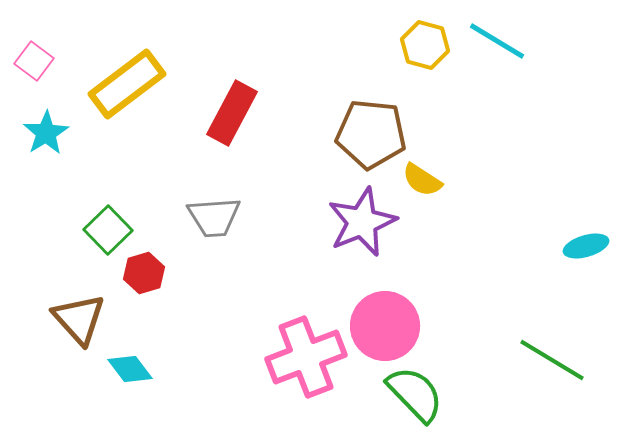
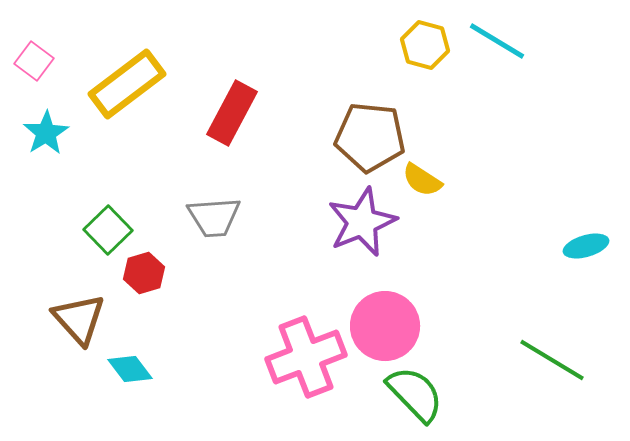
brown pentagon: moved 1 px left, 3 px down
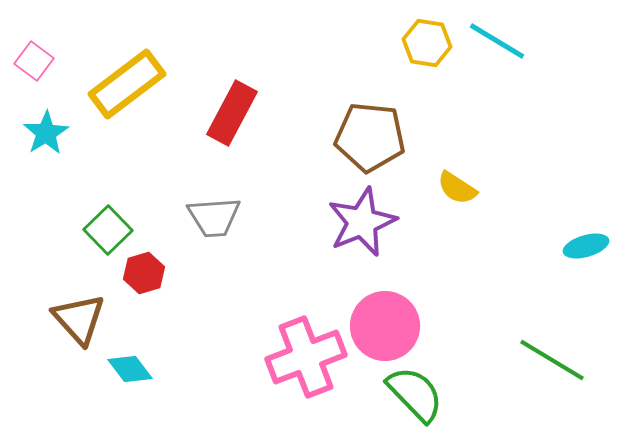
yellow hexagon: moved 2 px right, 2 px up; rotated 6 degrees counterclockwise
yellow semicircle: moved 35 px right, 8 px down
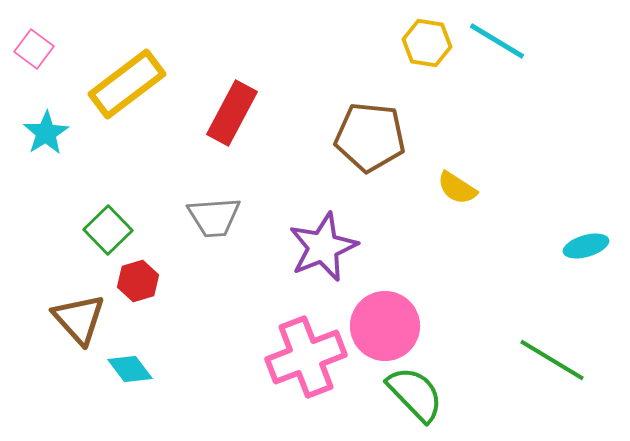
pink square: moved 12 px up
purple star: moved 39 px left, 25 px down
red hexagon: moved 6 px left, 8 px down
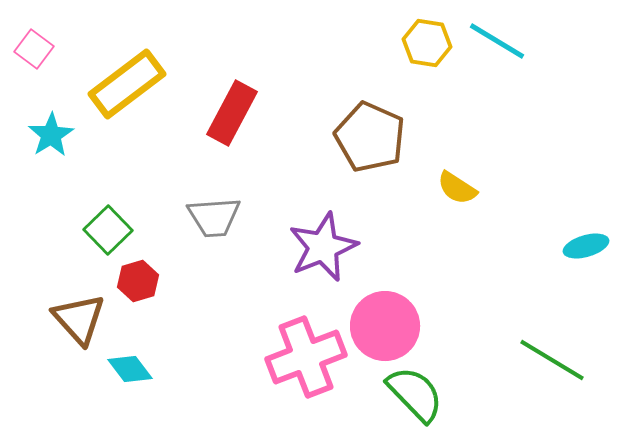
cyan star: moved 5 px right, 2 px down
brown pentagon: rotated 18 degrees clockwise
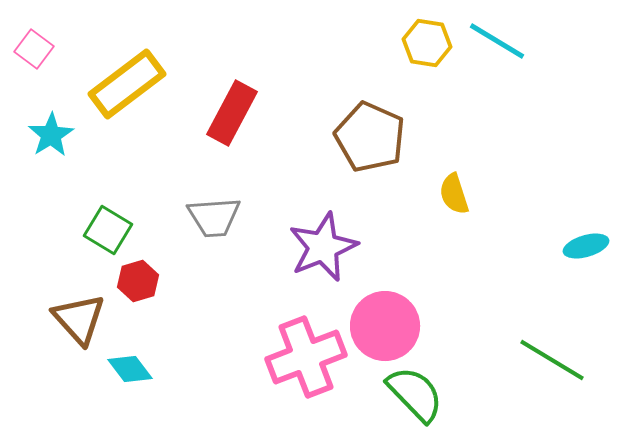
yellow semicircle: moved 3 px left, 6 px down; rotated 39 degrees clockwise
green square: rotated 15 degrees counterclockwise
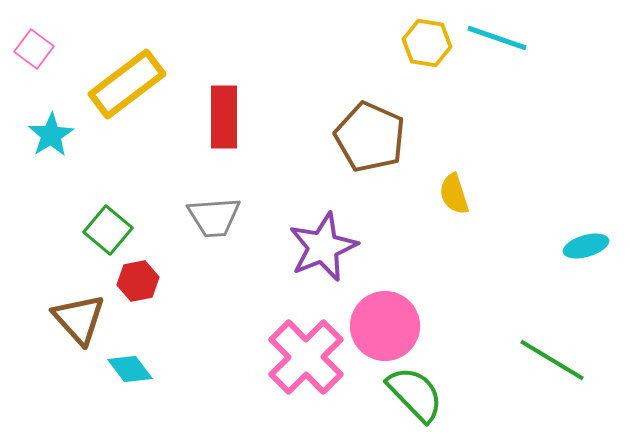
cyan line: moved 3 px up; rotated 12 degrees counterclockwise
red rectangle: moved 8 px left, 4 px down; rotated 28 degrees counterclockwise
green square: rotated 9 degrees clockwise
red hexagon: rotated 6 degrees clockwise
pink cross: rotated 24 degrees counterclockwise
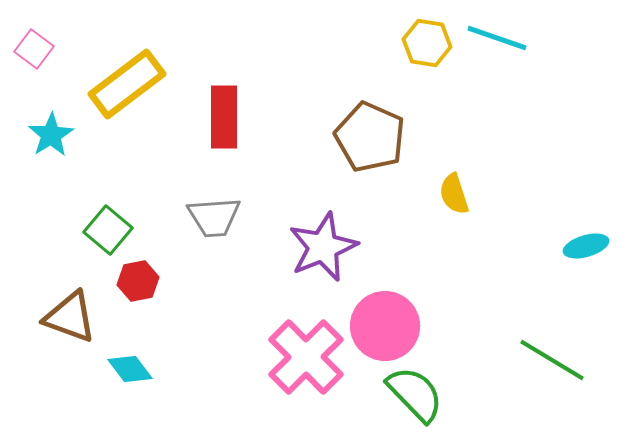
brown triangle: moved 9 px left, 2 px up; rotated 28 degrees counterclockwise
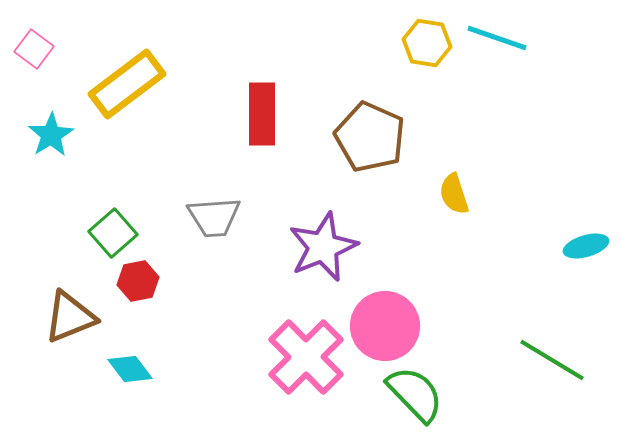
red rectangle: moved 38 px right, 3 px up
green square: moved 5 px right, 3 px down; rotated 9 degrees clockwise
brown triangle: rotated 42 degrees counterclockwise
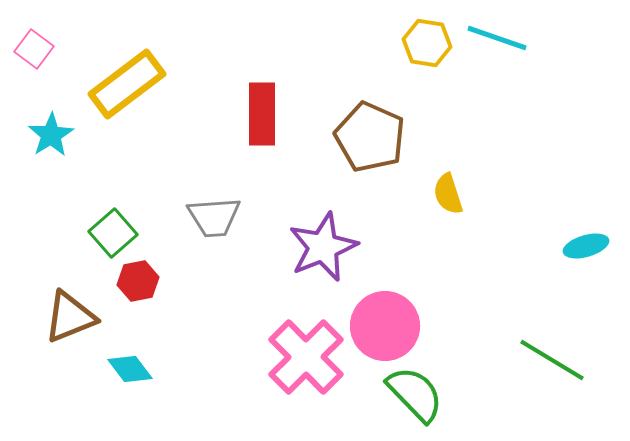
yellow semicircle: moved 6 px left
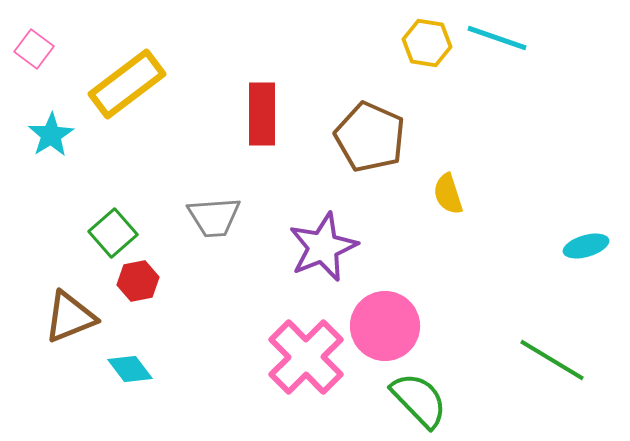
green semicircle: moved 4 px right, 6 px down
